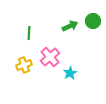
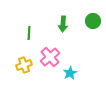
green arrow: moved 7 px left, 2 px up; rotated 119 degrees clockwise
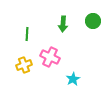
green line: moved 2 px left, 1 px down
pink cross: rotated 24 degrees counterclockwise
cyan star: moved 3 px right, 6 px down
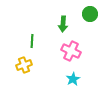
green circle: moved 3 px left, 7 px up
green line: moved 5 px right, 7 px down
pink cross: moved 21 px right, 6 px up
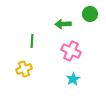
green arrow: rotated 84 degrees clockwise
yellow cross: moved 4 px down
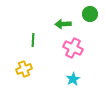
green line: moved 1 px right, 1 px up
pink cross: moved 2 px right, 3 px up
